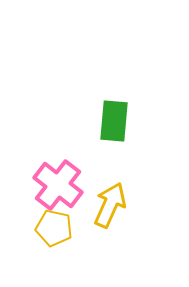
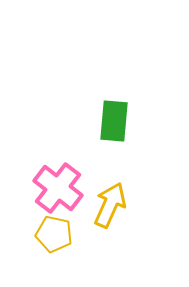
pink cross: moved 3 px down
yellow pentagon: moved 6 px down
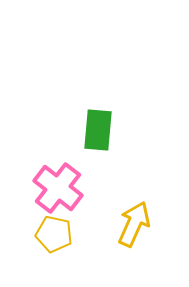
green rectangle: moved 16 px left, 9 px down
yellow arrow: moved 24 px right, 19 px down
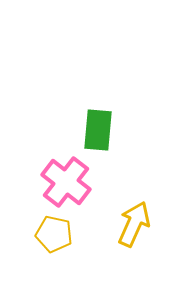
pink cross: moved 8 px right, 6 px up
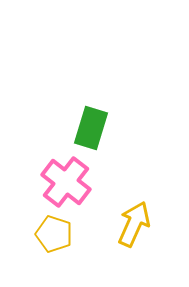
green rectangle: moved 7 px left, 2 px up; rotated 12 degrees clockwise
yellow pentagon: rotated 6 degrees clockwise
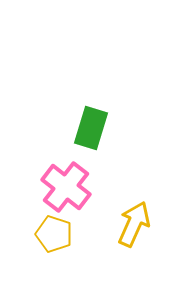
pink cross: moved 5 px down
